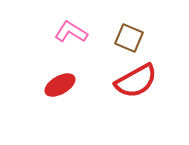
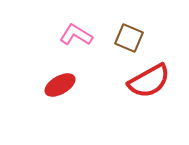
pink L-shape: moved 5 px right, 3 px down
red semicircle: moved 13 px right
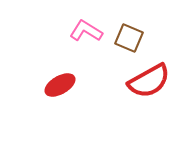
pink L-shape: moved 10 px right, 4 px up
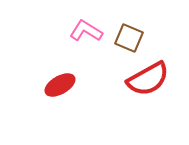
red semicircle: moved 1 px left, 2 px up
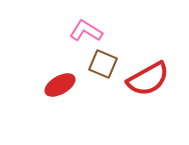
brown square: moved 26 px left, 26 px down
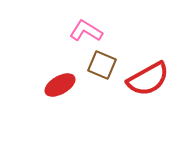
brown square: moved 1 px left, 1 px down
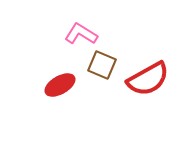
pink L-shape: moved 5 px left, 3 px down
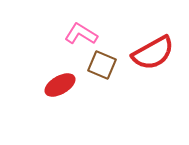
red semicircle: moved 5 px right, 26 px up
